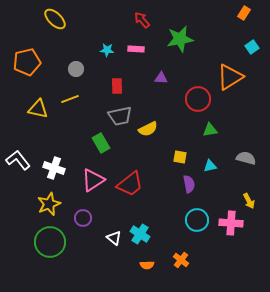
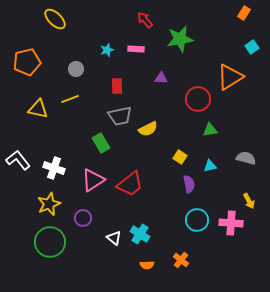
red arrow: moved 3 px right
cyan star: rotated 24 degrees counterclockwise
yellow square: rotated 24 degrees clockwise
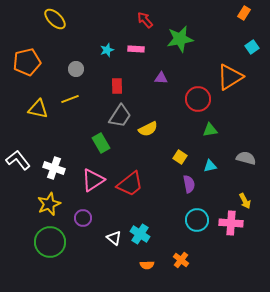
gray trapezoid: rotated 45 degrees counterclockwise
yellow arrow: moved 4 px left
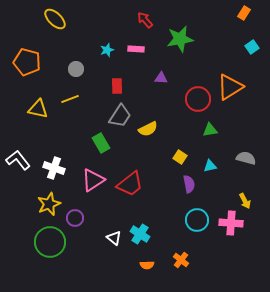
orange pentagon: rotated 28 degrees clockwise
orange triangle: moved 10 px down
purple circle: moved 8 px left
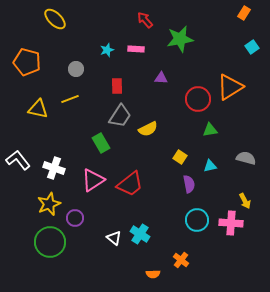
orange semicircle: moved 6 px right, 9 px down
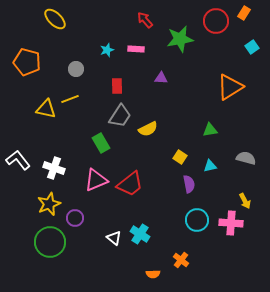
red circle: moved 18 px right, 78 px up
yellow triangle: moved 8 px right
pink triangle: moved 3 px right; rotated 10 degrees clockwise
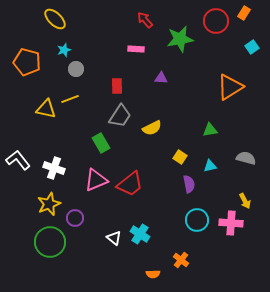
cyan star: moved 43 px left
yellow semicircle: moved 4 px right, 1 px up
